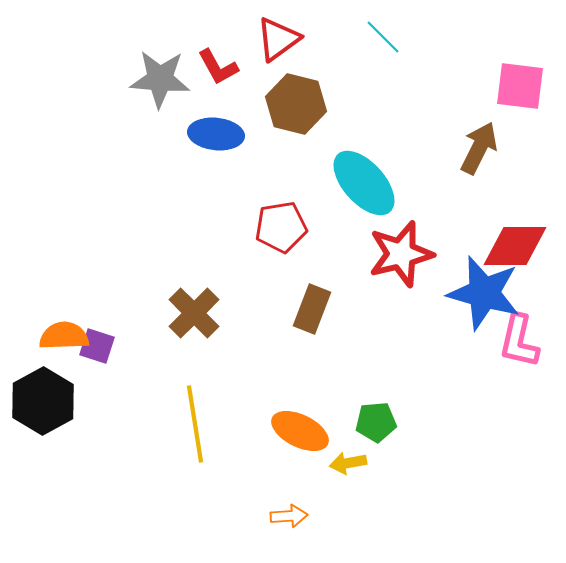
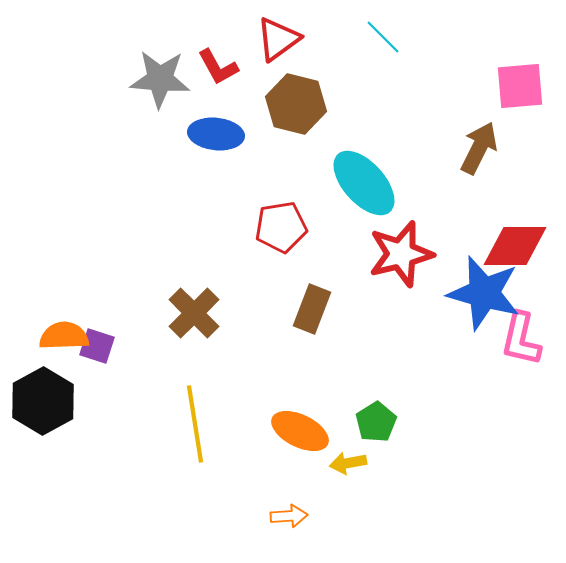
pink square: rotated 12 degrees counterclockwise
pink L-shape: moved 2 px right, 2 px up
green pentagon: rotated 27 degrees counterclockwise
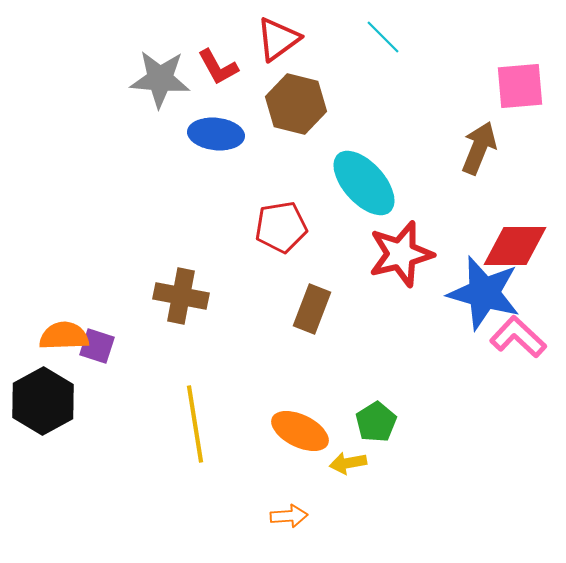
brown arrow: rotated 4 degrees counterclockwise
brown cross: moved 13 px left, 17 px up; rotated 34 degrees counterclockwise
pink L-shape: moved 3 px left, 2 px up; rotated 120 degrees clockwise
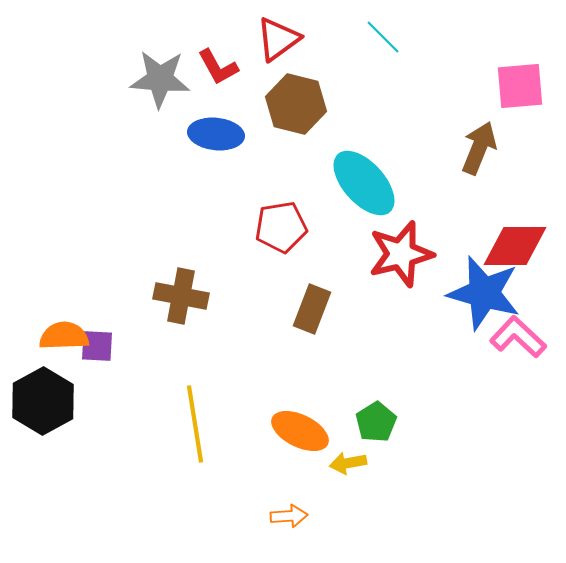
purple square: rotated 15 degrees counterclockwise
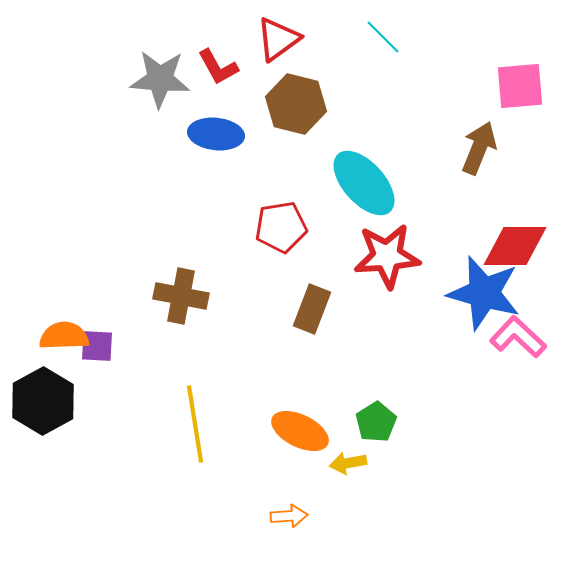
red star: moved 14 px left, 2 px down; rotated 10 degrees clockwise
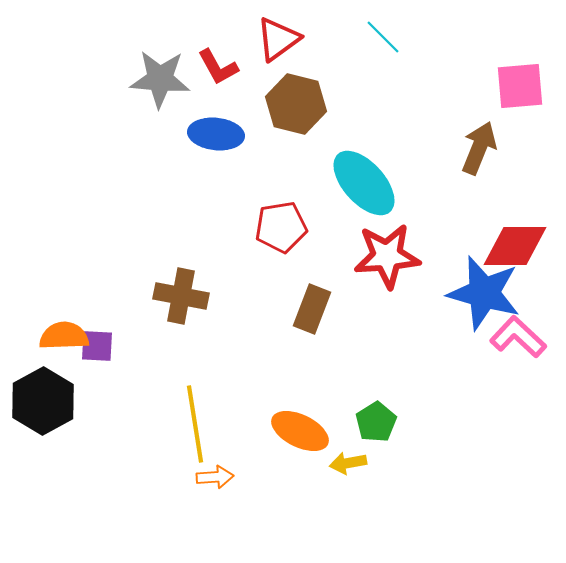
orange arrow: moved 74 px left, 39 px up
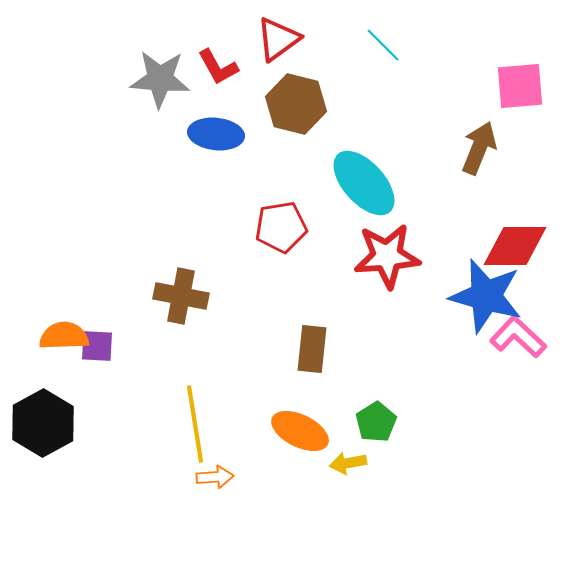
cyan line: moved 8 px down
blue star: moved 2 px right, 3 px down
brown rectangle: moved 40 px down; rotated 15 degrees counterclockwise
black hexagon: moved 22 px down
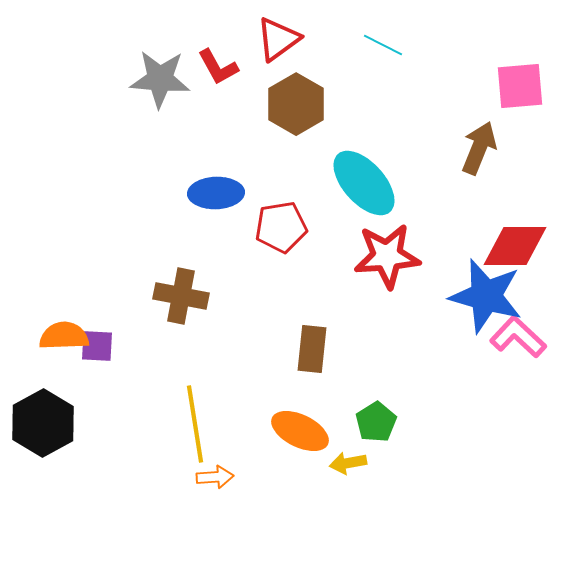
cyan line: rotated 18 degrees counterclockwise
brown hexagon: rotated 16 degrees clockwise
blue ellipse: moved 59 px down; rotated 8 degrees counterclockwise
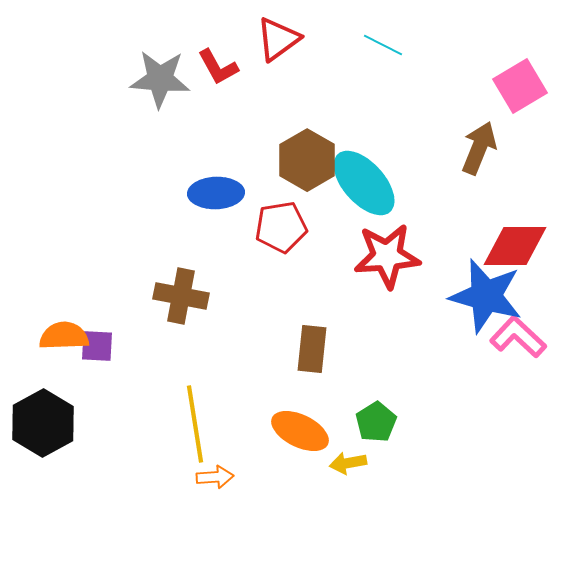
pink square: rotated 26 degrees counterclockwise
brown hexagon: moved 11 px right, 56 px down
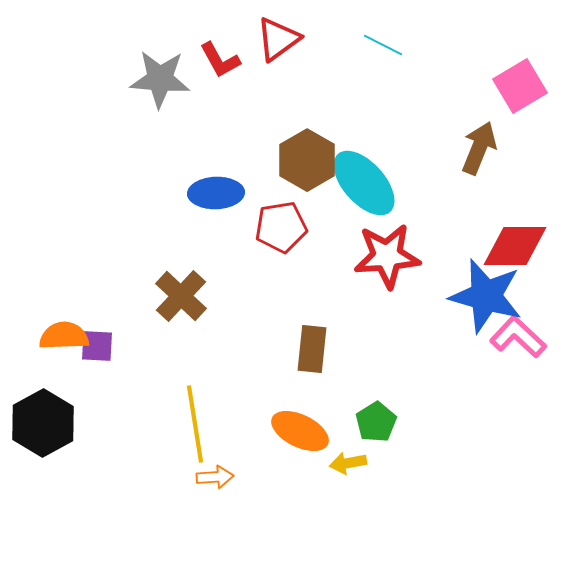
red L-shape: moved 2 px right, 7 px up
brown cross: rotated 32 degrees clockwise
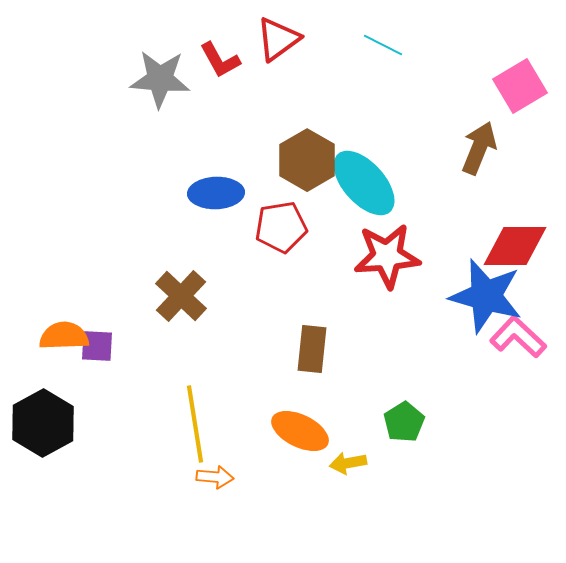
green pentagon: moved 28 px right
orange arrow: rotated 9 degrees clockwise
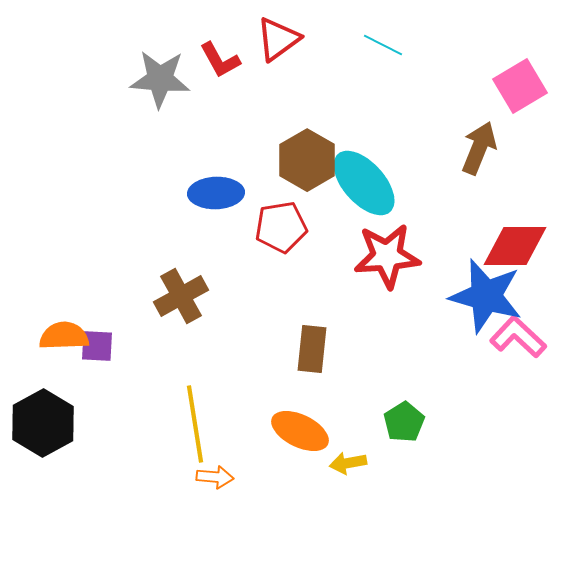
brown cross: rotated 18 degrees clockwise
